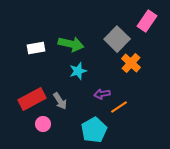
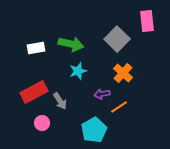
pink rectangle: rotated 40 degrees counterclockwise
orange cross: moved 8 px left, 10 px down
red rectangle: moved 2 px right, 7 px up
pink circle: moved 1 px left, 1 px up
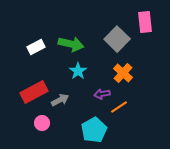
pink rectangle: moved 2 px left, 1 px down
white rectangle: moved 1 px up; rotated 18 degrees counterclockwise
cyan star: rotated 18 degrees counterclockwise
gray arrow: moved 1 px up; rotated 84 degrees counterclockwise
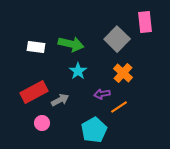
white rectangle: rotated 36 degrees clockwise
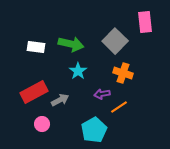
gray square: moved 2 px left, 2 px down
orange cross: rotated 24 degrees counterclockwise
pink circle: moved 1 px down
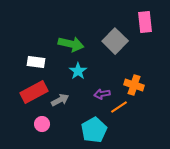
white rectangle: moved 15 px down
orange cross: moved 11 px right, 12 px down
